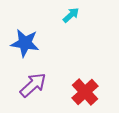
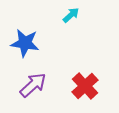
red cross: moved 6 px up
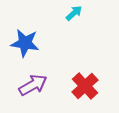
cyan arrow: moved 3 px right, 2 px up
purple arrow: rotated 12 degrees clockwise
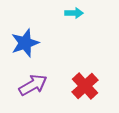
cyan arrow: rotated 42 degrees clockwise
blue star: rotated 28 degrees counterclockwise
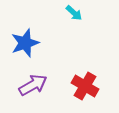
cyan arrow: rotated 42 degrees clockwise
red cross: rotated 16 degrees counterclockwise
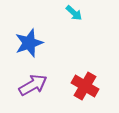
blue star: moved 4 px right
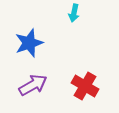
cyan arrow: rotated 60 degrees clockwise
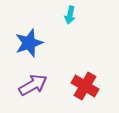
cyan arrow: moved 4 px left, 2 px down
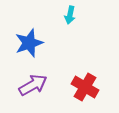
red cross: moved 1 px down
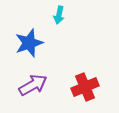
cyan arrow: moved 11 px left
red cross: rotated 36 degrees clockwise
